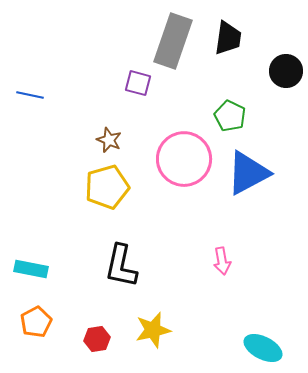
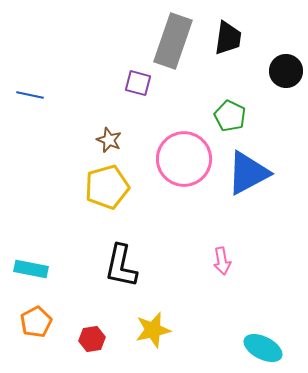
red hexagon: moved 5 px left
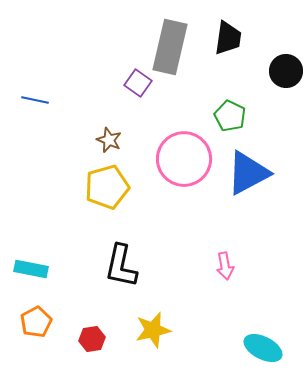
gray rectangle: moved 3 px left, 6 px down; rotated 6 degrees counterclockwise
purple square: rotated 20 degrees clockwise
blue line: moved 5 px right, 5 px down
pink arrow: moved 3 px right, 5 px down
